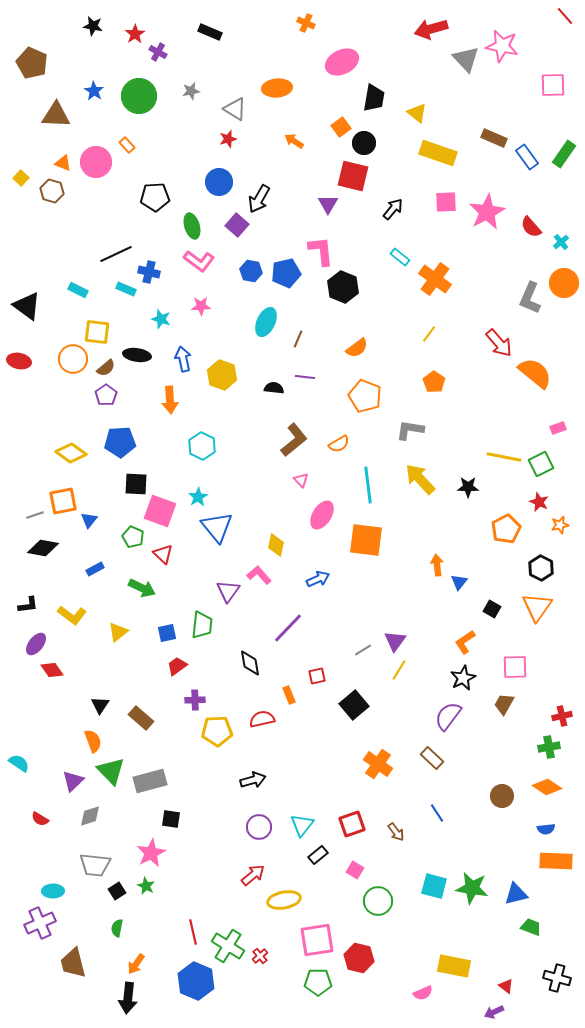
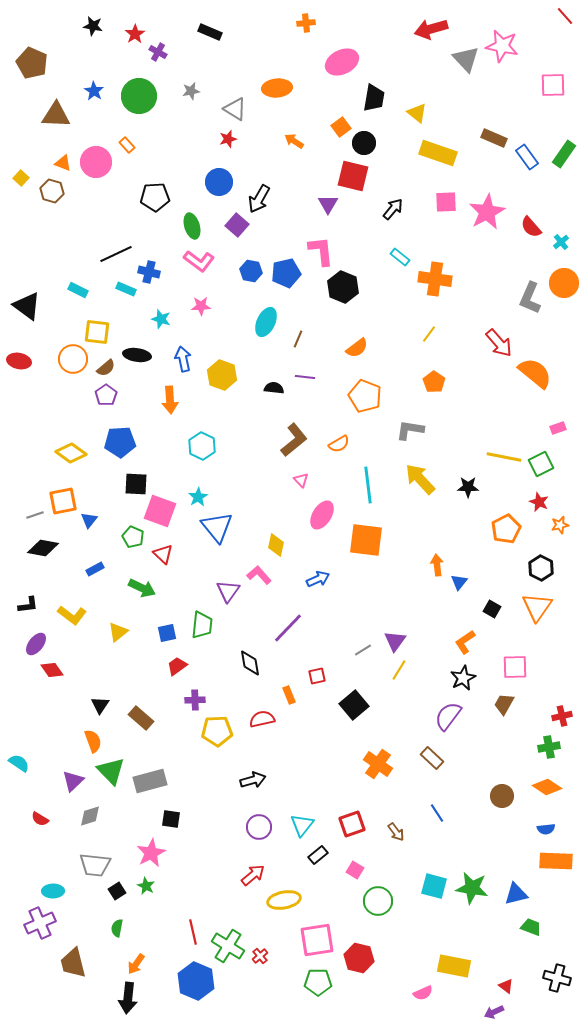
orange cross at (306, 23): rotated 30 degrees counterclockwise
orange cross at (435, 279): rotated 28 degrees counterclockwise
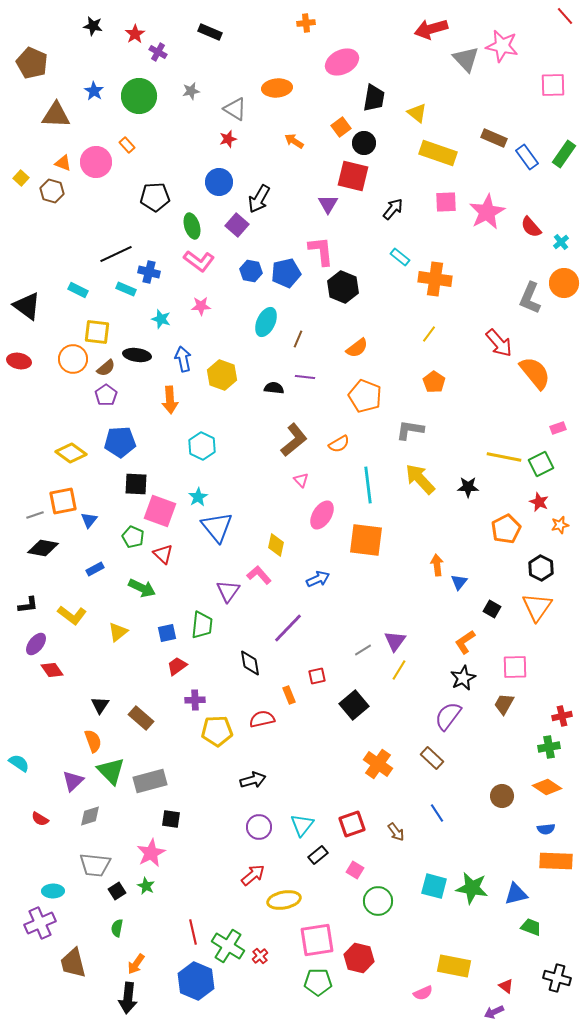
orange semicircle at (535, 373): rotated 12 degrees clockwise
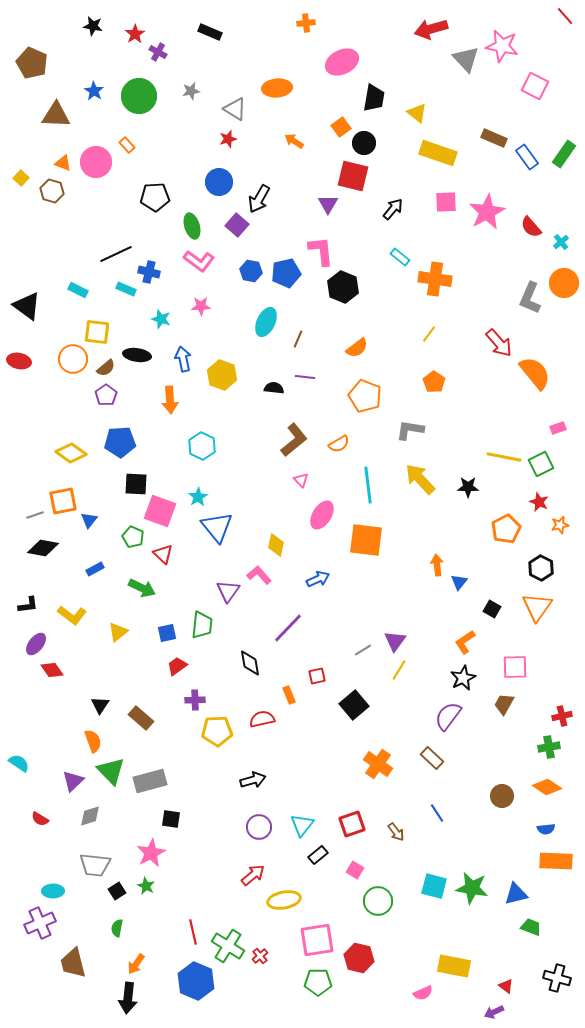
pink square at (553, 85): moved 18 px left, 1 px down; rotated 28 degrees clockwise
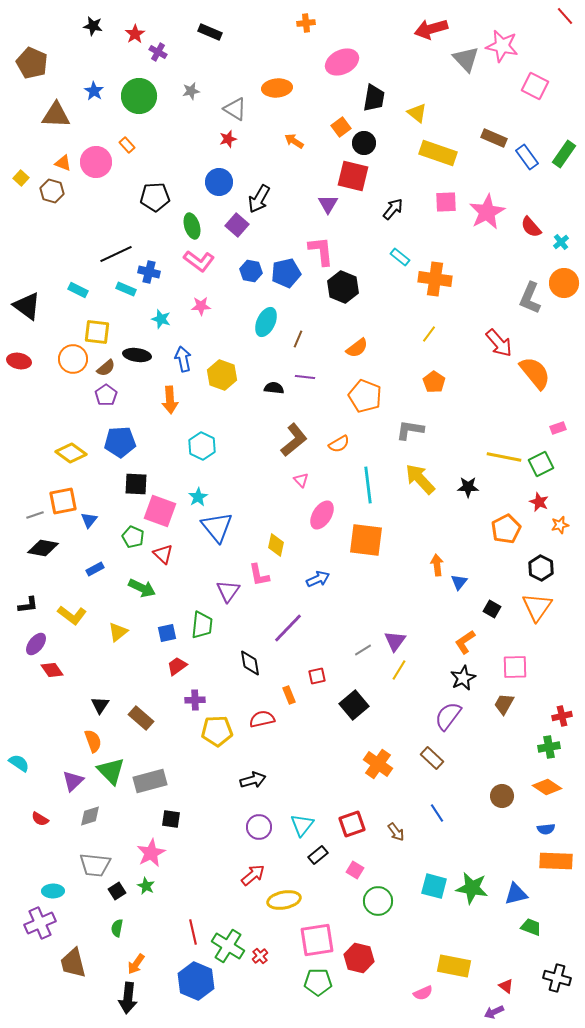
pink L-shape at (259, 575): rotated 150 degrees counterclockwise
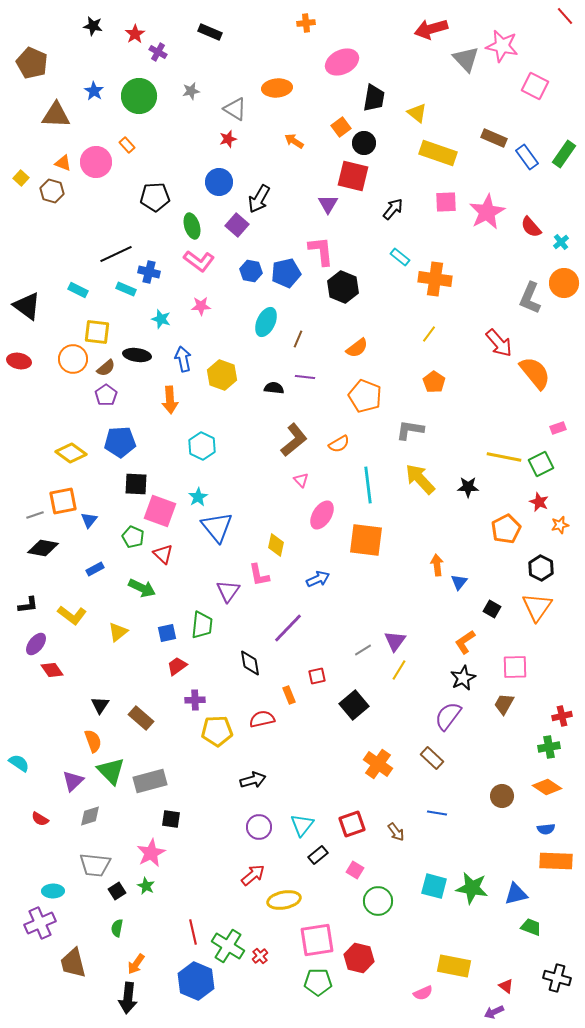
blue line at (437, 813): rotated 48 degrees counterclockwise
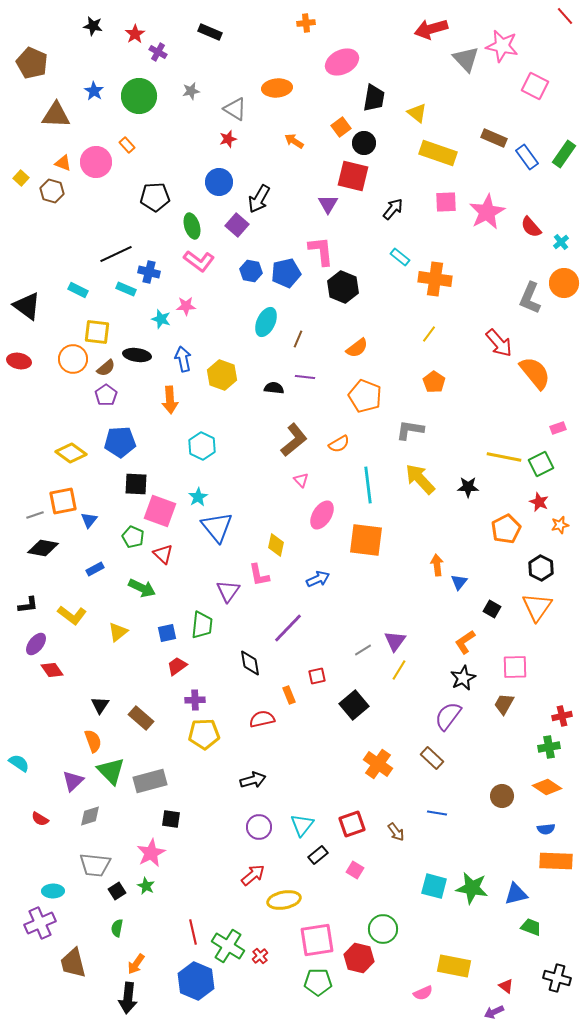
pink star at (201, 306): moved 15 px left
yellow pentagon at (217, 731): moved 13 px left, 3 px down
green circle at (378, 901): moved 5 px right, 28 px down
